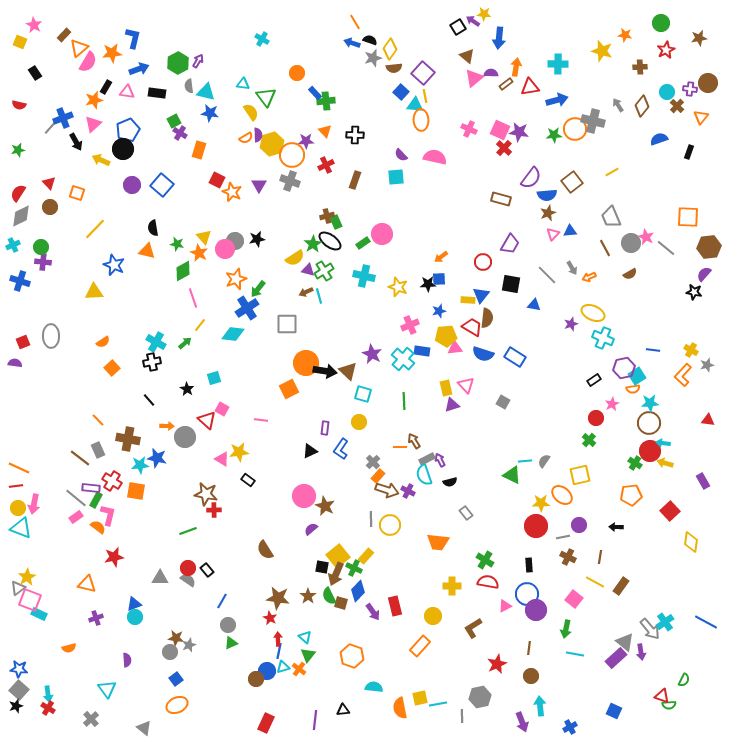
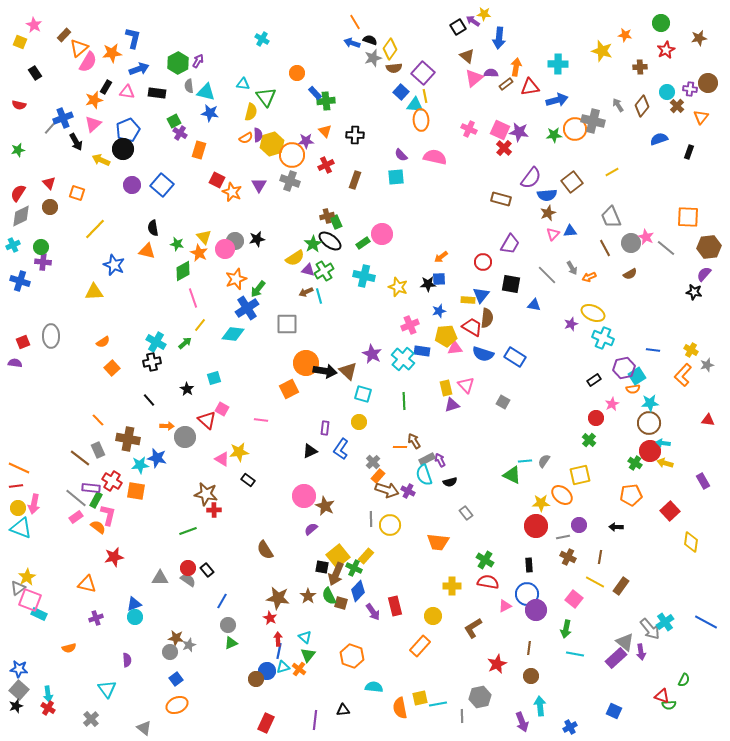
yellow semicircle at (251, 112): rotated 48 degrees clockwise
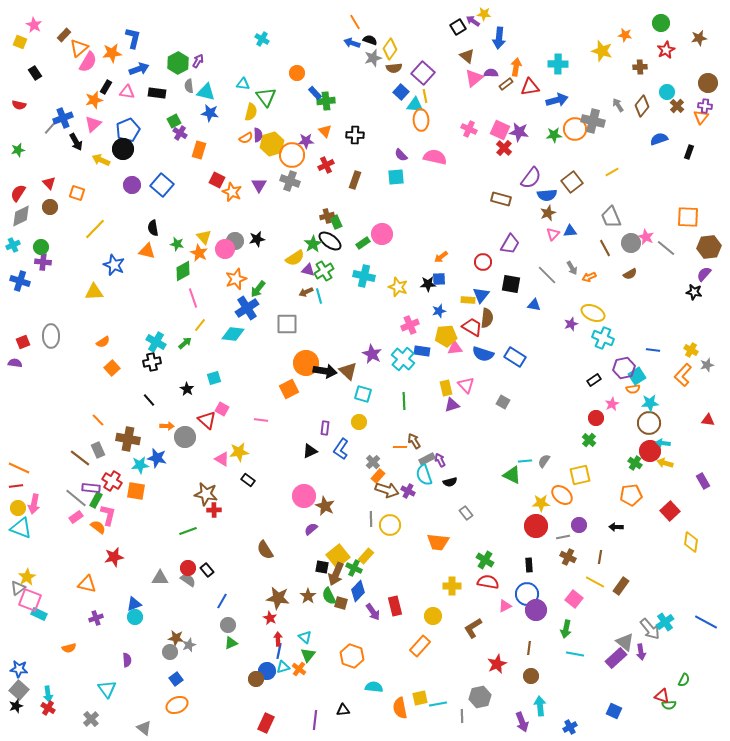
purple cross at (690, 89): moved 15 px right, 17 px down
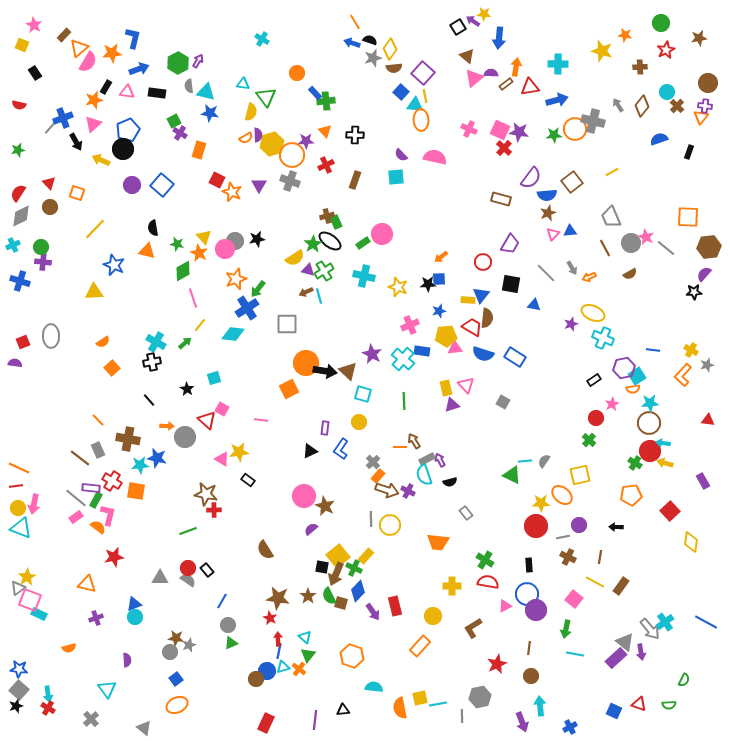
yellow square at (20, 42): moved 2 px right, 3 px down
gray line at (547, 275): moved 1 px left, 2 px up
black star at (694, 292): rotated 14 degrees counterclockwise
red triangle at (662, 696): moved 23 px left, 8 px down
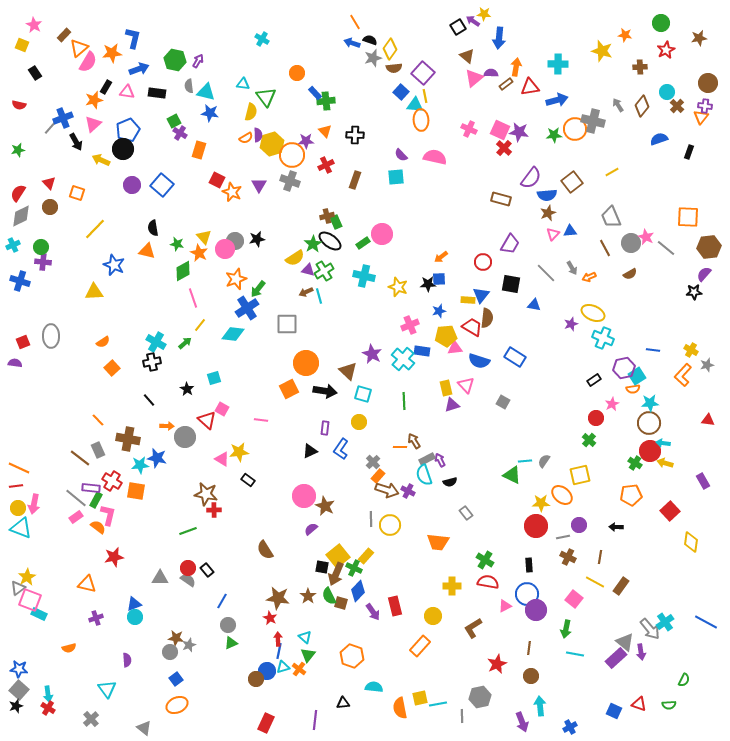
green hexagon at (178, 63): moved 3 px left, 3 px up; rotated 20 degrees counterclockwise
blue semicircle at (483, 354): moved 4 px left, 7 px down
black arrow at (325, 371): moved 20 px down
black triangle at (343, 710): moved 7 px up
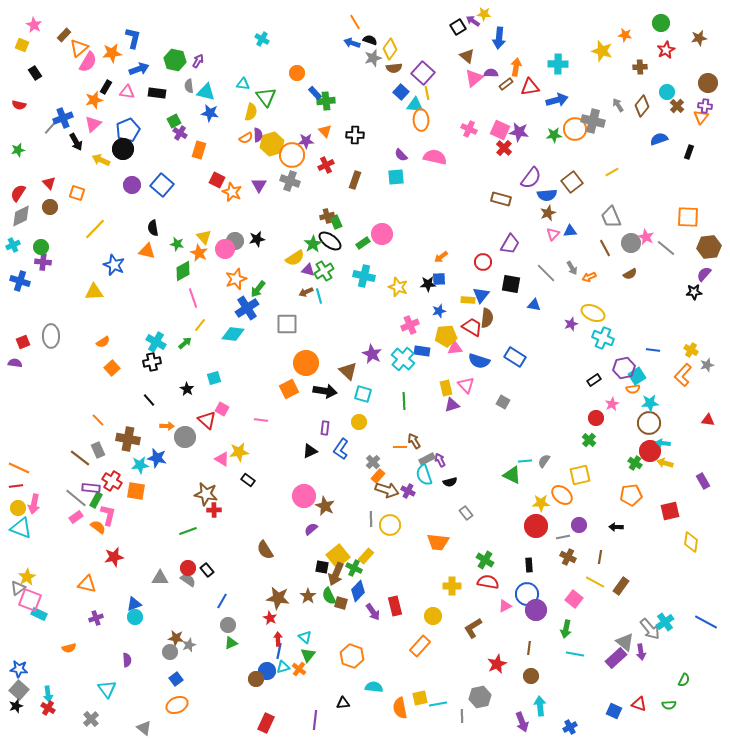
yellow line at (425, 96): moved 2 px right, 3 px up
red square at (670, 511): rotated 30 degrees clockwise
